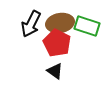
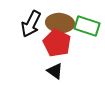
brown ellipse: rotated 16 degrees clockwise
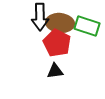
black arrow: moved 9 px right, 7 px up; rotated 28 degrees counterclockwise
black triangle: rotated 42 degrees counterclockwise
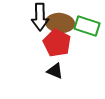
black triangle: rotated 30 degrees clockwise
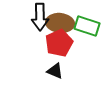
red pentagon: moved 2 px right; rotated 20 degrees clockwise
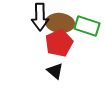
black triangle: rotated 18 degrees clockwise
